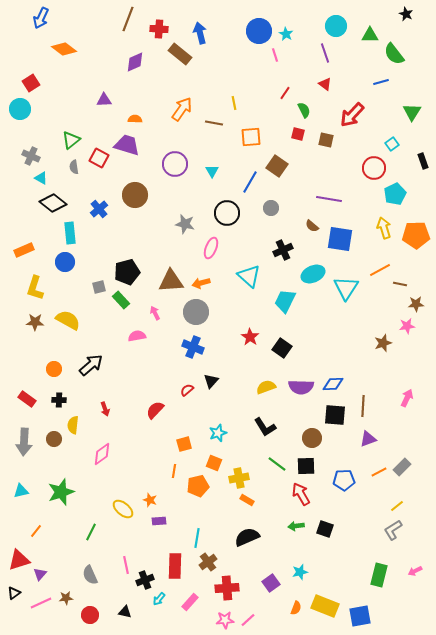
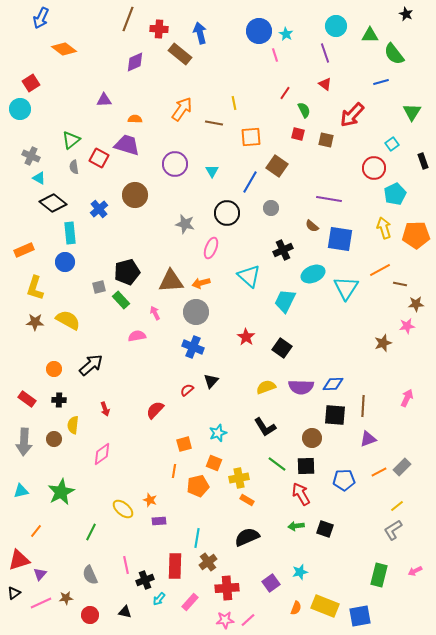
cyan triangle at (41, 178): moved 2 px left
red star at (250, 337): moved 4 px left
green star at (61, 492): rotated 8 degrees counterclockwise
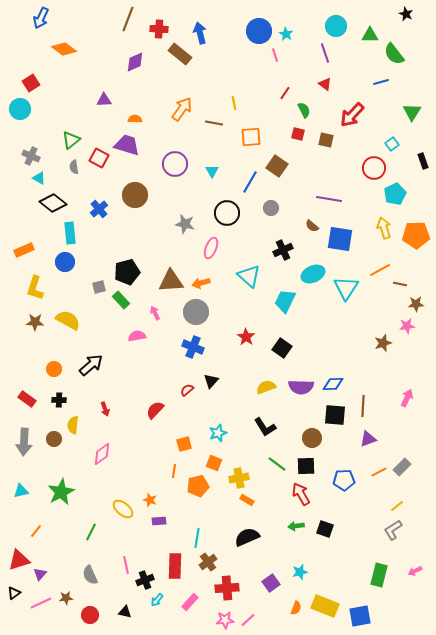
cyan arrow at (159, 599): moved 2 px left, 1 px down
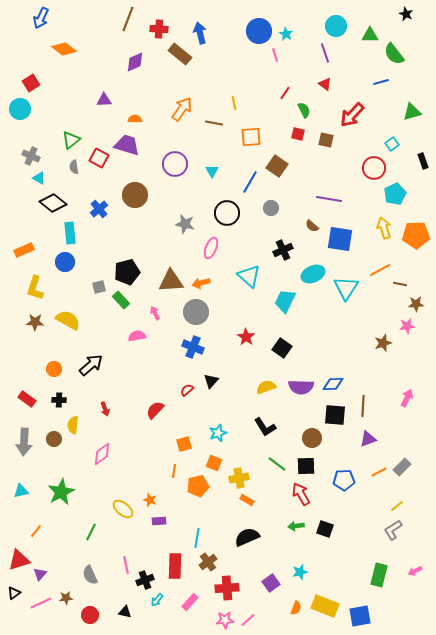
green triangle at (412, 112): rotated 42 degrees clockwise
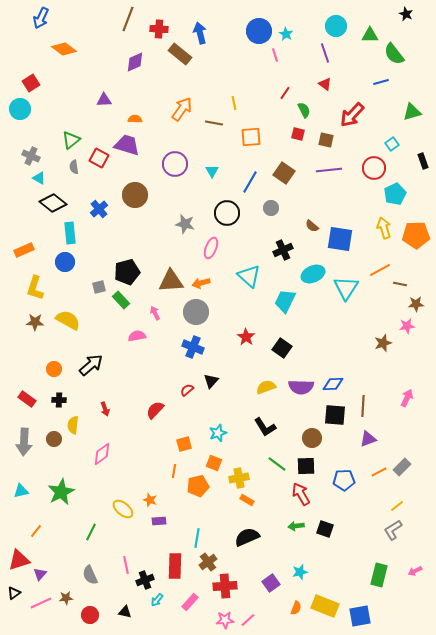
brown square at (277, 166): moved 7 px right, 7 px down
purple line at (329, 199): moved 29 px up; rotated 15 degrees counterclockwise
red cross at (227, 588): moved 2 px left, 2 px up
